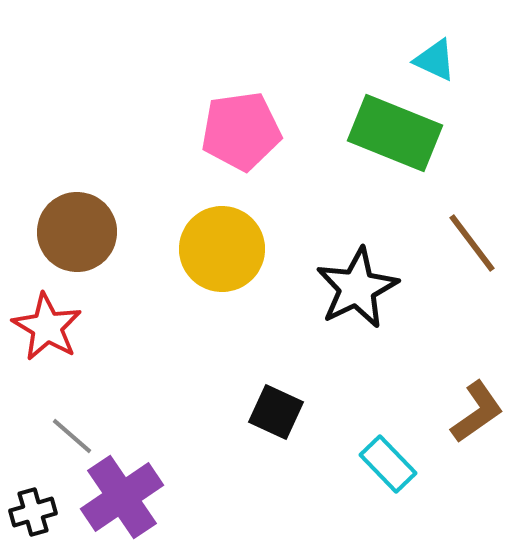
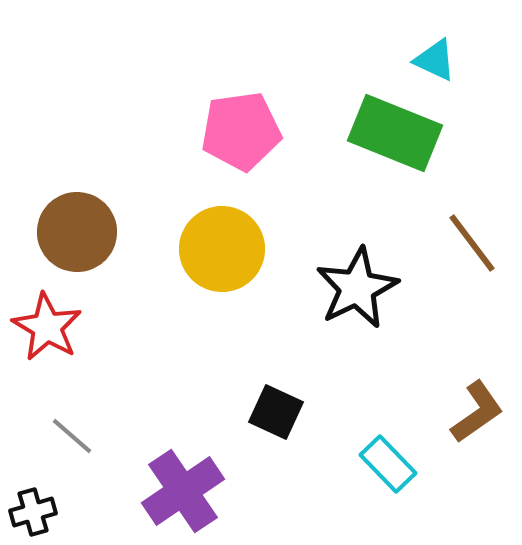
purple cross: moved 61 px right, 6 px up
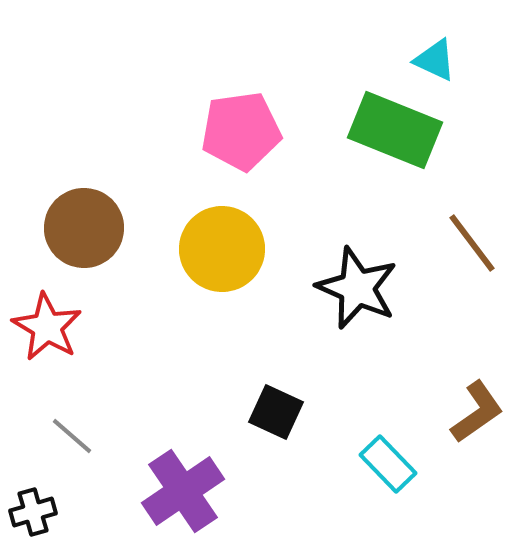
green rectangle: moved 3 px up
brown circle: moved 7 px right, 4 px up
black star: rotated 22 degrees counterclockwise
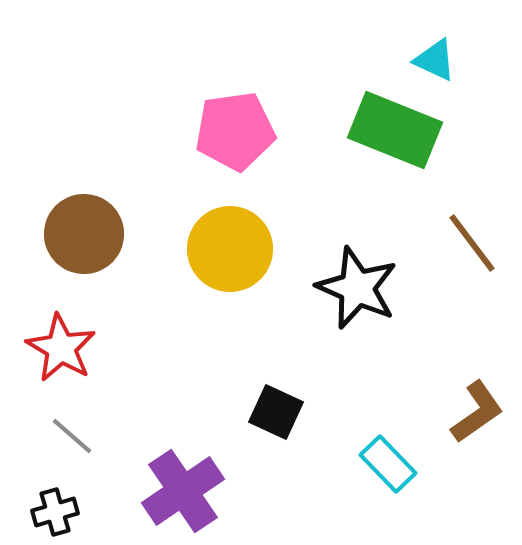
pink pentagon: moved 6 px left
brown circle: moved 6 px down
yellow circle: moved 8 px right
red star: moved 14 px right, 21 px down
black cross: moved 22 px right
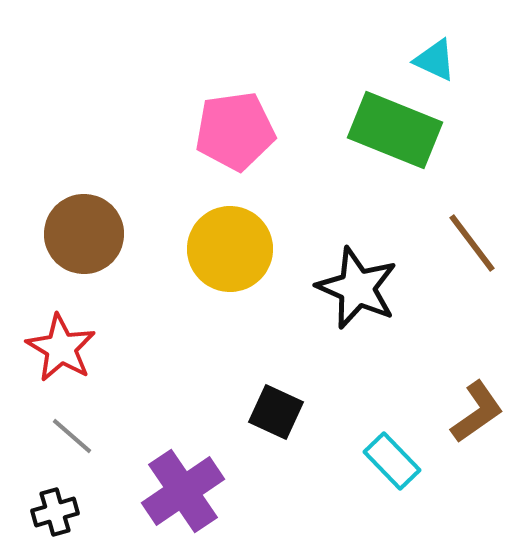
cyan rectangle: moved 4 px right, 3 px up
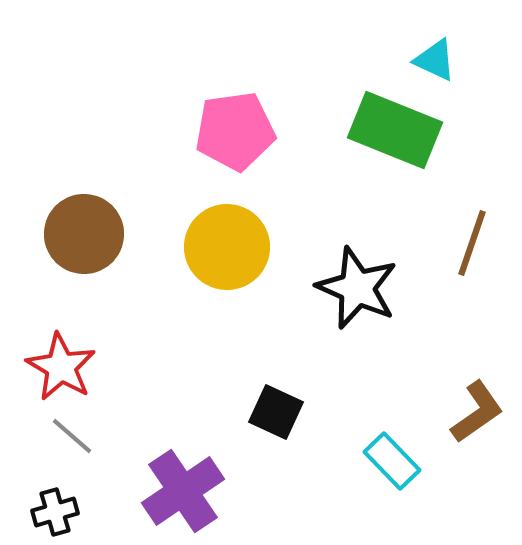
brown line: rotated 56 degrees clockwise
yellow circle: moved 3 px left, 2 px up
red star: moved 19 px down
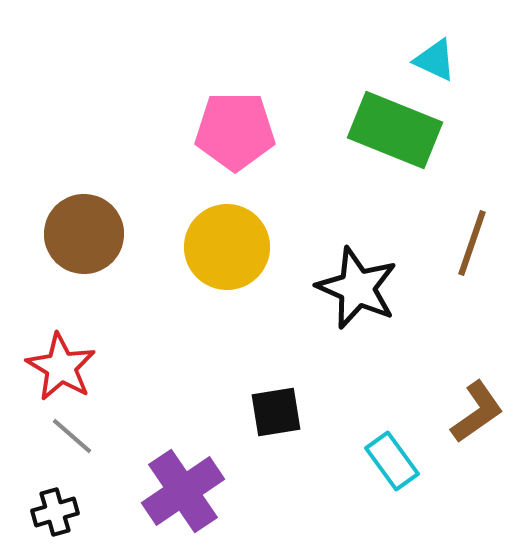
pink pentagon: rotated 8 degrees clockwise
black square: rotated 34 degrees counterclockwise
cyan rectangle: rotated 8 degrees clockwise
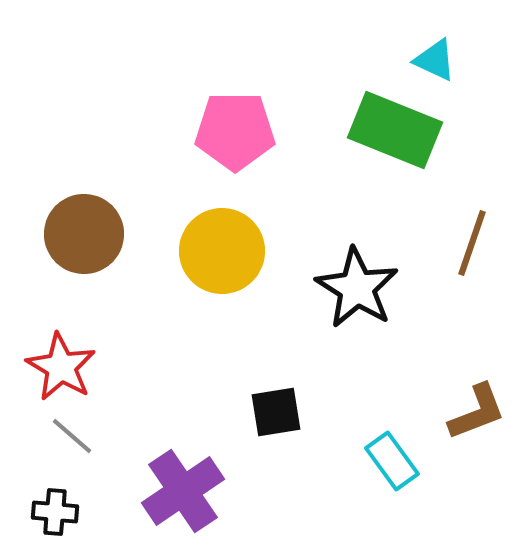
yellow circle: moved 5 px left, 4 px down
black star: rotated 8 degrees clockwise
brown L-shape: rotated 14 degrees clockwise
black cross: rotated 21 degrees clockwise
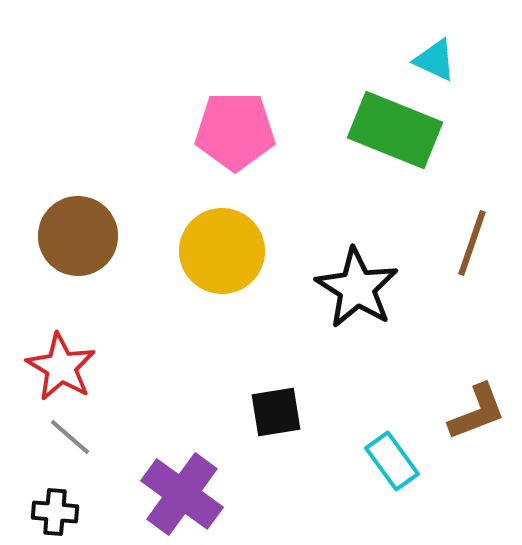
brown circle: moved 6 px left, 2 px down
gray line: moved 2 px left, 1 px down
purple cross: moved 1 px left, 3 px down; rotated 20 degrees counterclockwise
